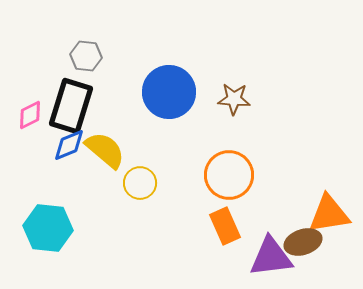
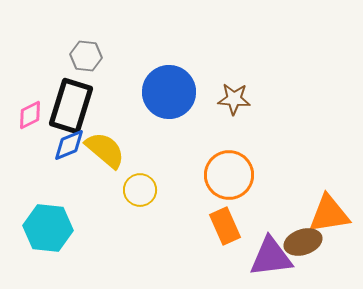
yellow circle: moved 7 px down
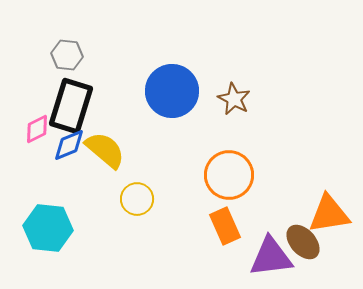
gray hexagon: moved 19 px left, 1 px up
blue circle: moved 3 px right, 1 px up
brown star: rotated 24 degrees clockwise
pink diamond: moved 7 px right, 14 px down
yellow circle: moved 3 px left, 9 px down
brown ellipse: rotated 66 degrees clockwise
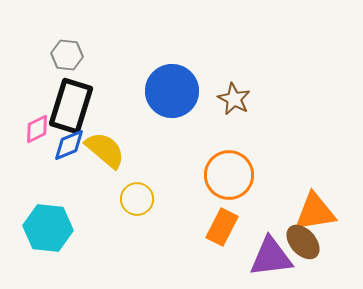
orange triangle: moved 14 px left, 2 px up
orange rectangle: moved 3 px left, 1 px down; rotated 51 degrees clockwise
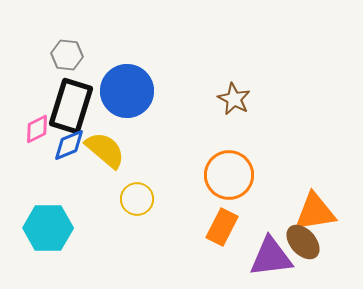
blue circle: moved 45 px left
cyan hexagon: rotated 6 degrees counterclockwise
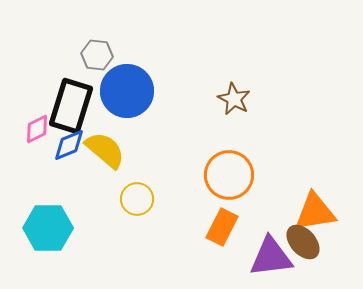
gray hexagon: moved 30 px right
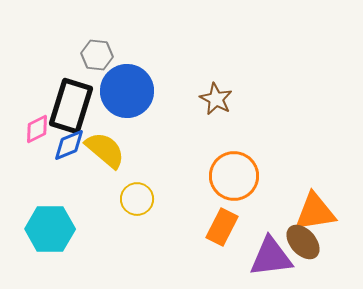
brown star: moved 18 px left
orange circle: moved 5 px right, 1 px down
cyan hexagon: moved 2 px right, 1 px down
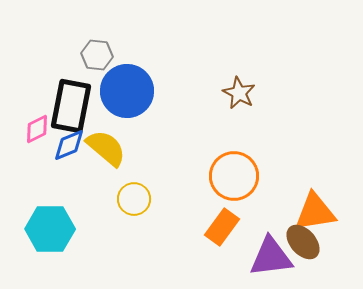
brown star: moved 23 px right, 6 px up
black rectangle: rotated 6 degrees counterclockwise
yellow semicircle: moved 1 px right, 2 px up
yellow circle: moved 3 px left
orange rectangle: rotated 9 degrees clockwise
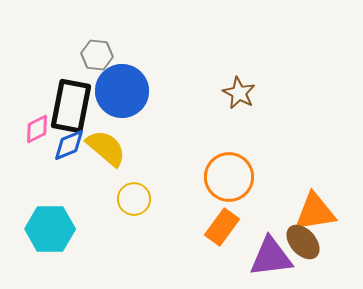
blue circle: moved 5 px left
orange circle: moved 5 px left, 1 px down
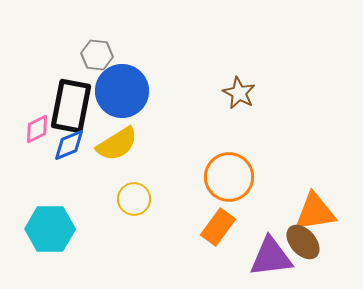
yellow semicircle: moved 11 px right, 4 px up; rotated 108 degrees clockwise
orange rectangle: moved 4 px left
